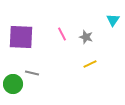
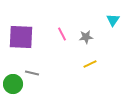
gray star: rotated 24 degrees counterclockwise
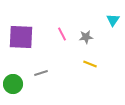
yellow line: rotated 48 degrees clockwise
gray line: moved 9 px right; rotated 32 degrees counterclockwise
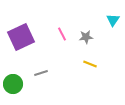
purple square: rotated 28 degrees counterclockwise
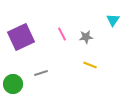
yellow line: moved 1 px down
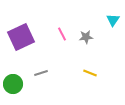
yellow line: moved 8 px down
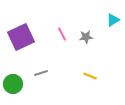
cyan triangle: rotated 24 degrees clockwise
yellow line: moved 3 px down
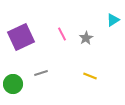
gray star: moved 1 px down; rotated 24 degrees counterclockwise
